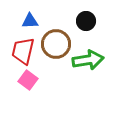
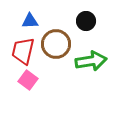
green arrow: moved 3 px right, 1 px down
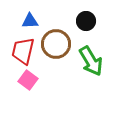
green arrow: rotated 68 degrees clockwise
